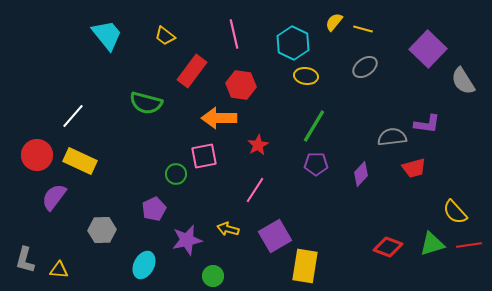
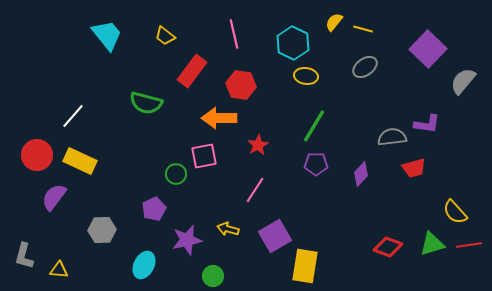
gray semicircle at (463, 81): rotated 72 degrees clockwise
gray L-shape at (25, 260): moved 1 px left, 4 px up
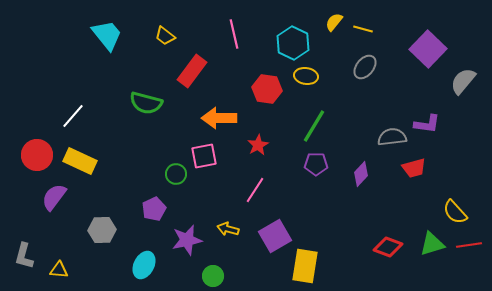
gray ellipse at (365, 67): rotated 15 degrees counterclockwise
red hexagon at (241, 85): moved 26 px right, 4 px down
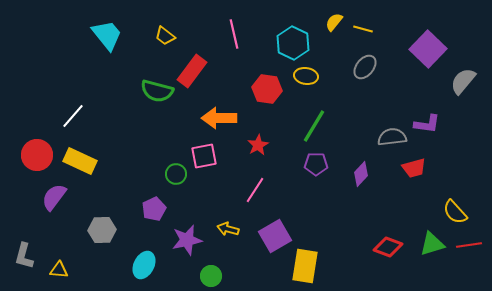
green semicircle at (146, 103): moved 11 px right, 12 px up
green circle at (213, 276): moved 2 px left
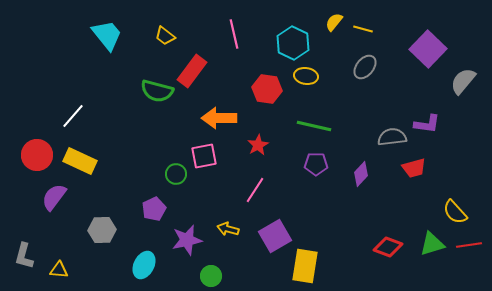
green line at (314, 126): rotated 72 degrees clockwise
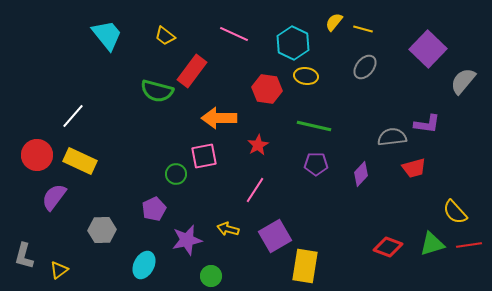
pink line at (234, 34): rotated 52 degrees counterclockwise
yellow triangle at (59, 270): rotated 42 degrees counterclockwise
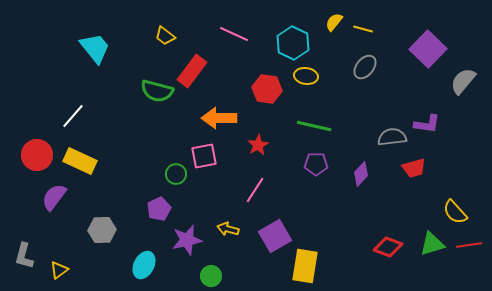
cyan trapezoid at (107, 35): moved 12 px left, 13 px down
purple pentagon at (154, 209): moved 5 px right
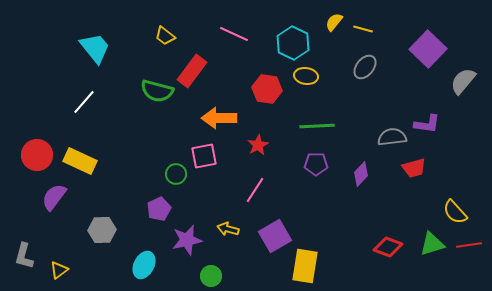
white line at (73, 116): moved 11 px right, 14 px up
green line at (314, 126): moved 3 px right; rotated 16 degrees counterclockwise
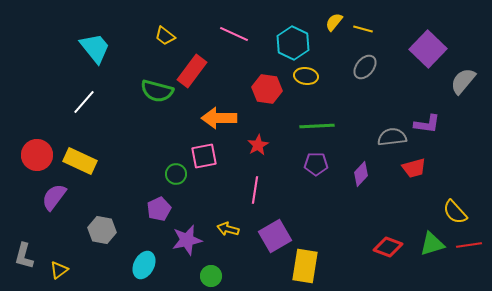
pink line at (255, 190): rotated 24 degrees counterclockwise
gray hexagon at (102, 230): rotated 12 degrees clockwise
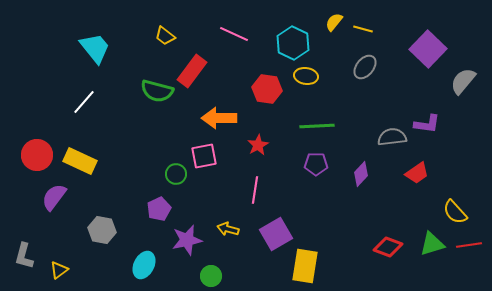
red trapezoid at (414, 168): moved 3 px right, 5 px down; rotated 20 degrees counterclockwise
purple square at (275, 236): moved 1 px right, 2 px up
